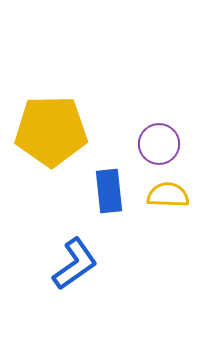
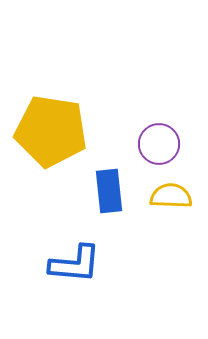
yellow pentagon: rotated 10 degrees clockwise
yellow semicircle: moved 3 px right, 1 px down
blue L-shape: rotated 40 degrees clockwise
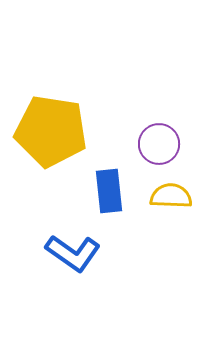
blue L-shape: moved 2 px left, 11 px up; rotated 30 degrees clockwise
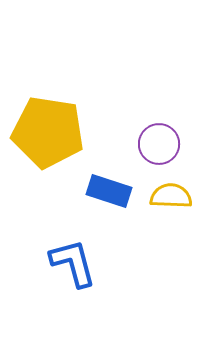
yellow pentagon: moved 3 px left, 1 px down
blue rectangle: rotated 66 degrees counterclockwise
blue L-shape: moved 10 px down; rotated 140 degrees counterclockwise
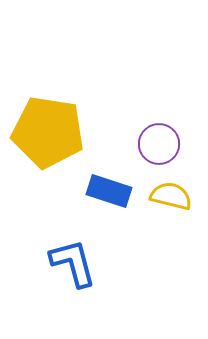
yellow semicircle: rotated 12 degrees clockwise
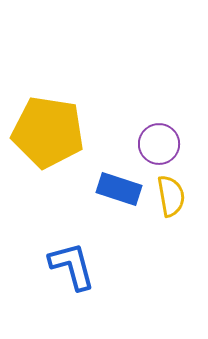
blue rectangle: moved 10 px right, 2 px up
yellow semicircle: rotated 66 degrees clockwise
blue L-shape: moved 1 px left, 3 px down
